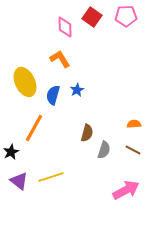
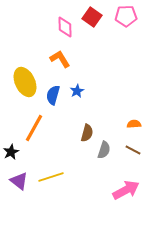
blue star: moved 1 px down
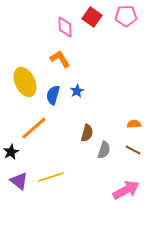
orange line: rotated 20 degrees clockwise
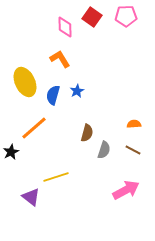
yellow line: moved 5 px right
purple triangle: moved 12 px right, 16 px down
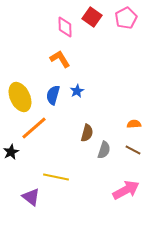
pink pentagon: moved 2 px down; rotated 25 degrees counterclockwise
yellow ellipse: moved 5 px left, 15 px down
yellow line: rotated 30 degrees clockwise
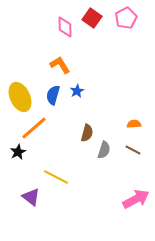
red square: moved 1 px down
orange L-shape: moved 6 px down
black star: moved 7 px right
yellow line: rotated 15 degrees clockwise
pink arrow: moved 10 px right, 9 px down
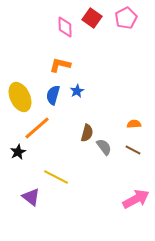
orange L-shape: rotated 45 degrees counterclockwise
orange line: moved 3 px right
gray semicircle: moved 3 px up; rotated 54 degrees counterclockwise
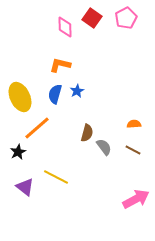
blue semicircle: moved 2 px right, 1 px up
purple triangle: moved 6 px left, 10 px up
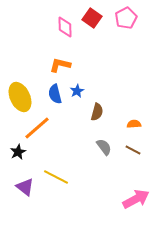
blue semicircle: rotated 30 degrees counterclockwise
brown semicircle: moved 10 px right, 21 px up
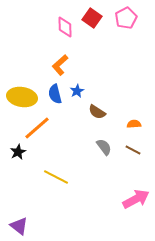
orange L-shape: rotated 55 degrees counterclockwise
yellow ellipse: moved 2 px right; rotated 56 degrees counterclockwise
brown semicircle: rotated 108 degrees clockwise
purple triangle: moved 6 px left, 39 px down
